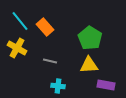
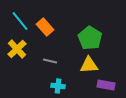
yellow cross: moved 1 px down; rotated 18 degrees clockwise
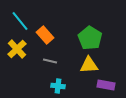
orange rectangle: moved 8 px down
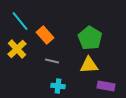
gray line: moved 2 px right
purple rectangle: moved 1 px down
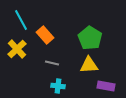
cyan line: moved 1 px right, 1 px up; rotated 10 degrees clockwise
gray line: moved 2 px down
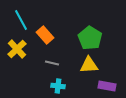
purple rectangle: moved 1 px right
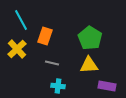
orange rectangle: moved 1 px down; rotated 60 degrees clockwise
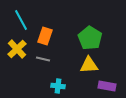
gray line: moved 9 px left, 4 px up
